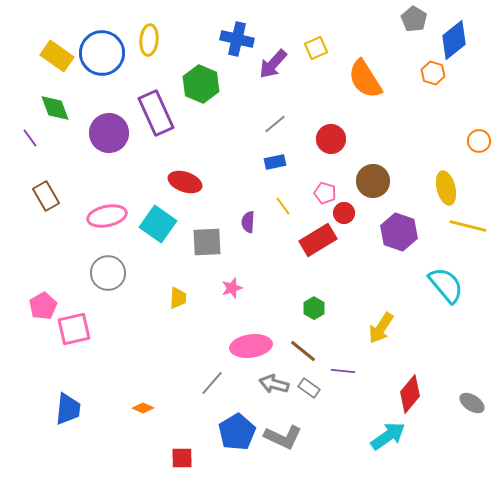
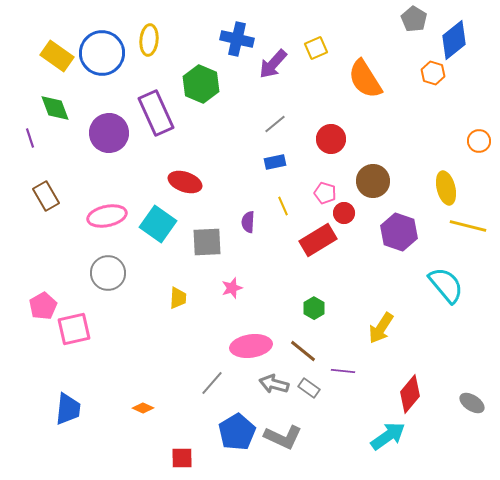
purple line at (30, 138): rotated 18 degrees clockwise
yellow line at (283, 206): rotated 12 degrees clockwise
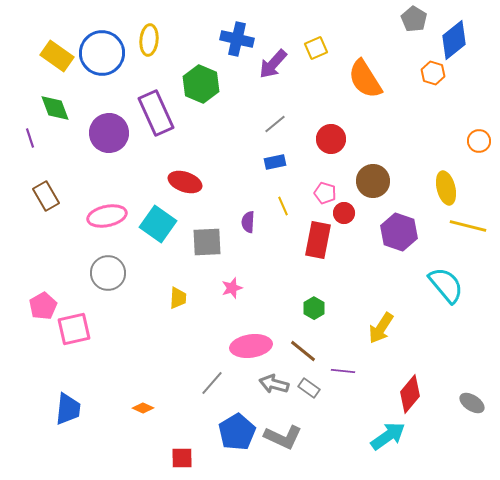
red rectangle at (318, 240): rotated 48 degrees counterclockwise
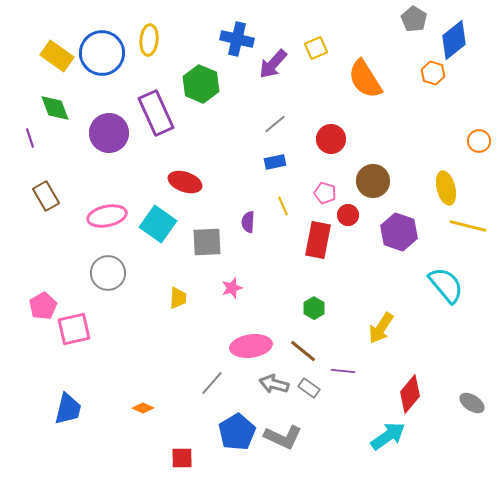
red circle at (344, 213): moved 4 px right, 2 px down
blue trapezoid at (68, 409): rotated 8 degrees clockwise
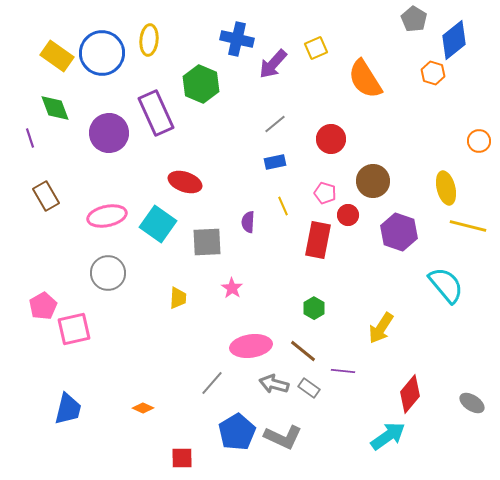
pink star at (232, 288): rotated 20 degrees counterclockwise
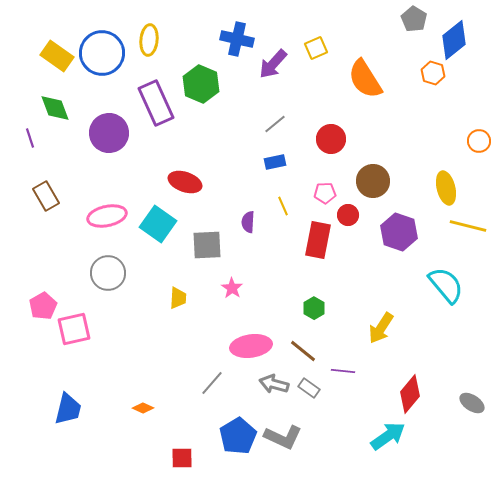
purple rectangle at (156, 113): moved 10 px up
pink pentagon at (325, 193): rotated 20 degrees counterclockwise
gray square at (207, 242): moved 3 px down
blue pentagon at (237, 432): moved 1 px right, 4 px down
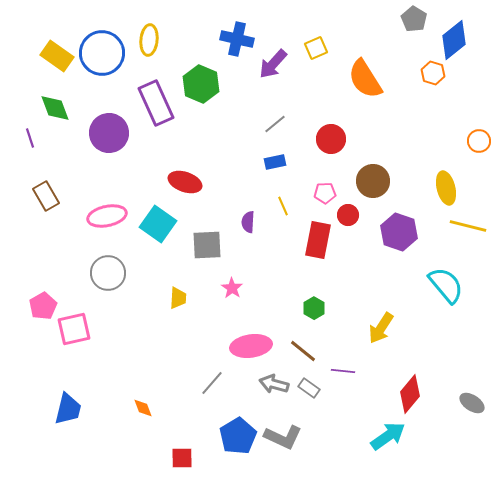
orange diamond at (143, 408): rotated 45 degrees clockwise
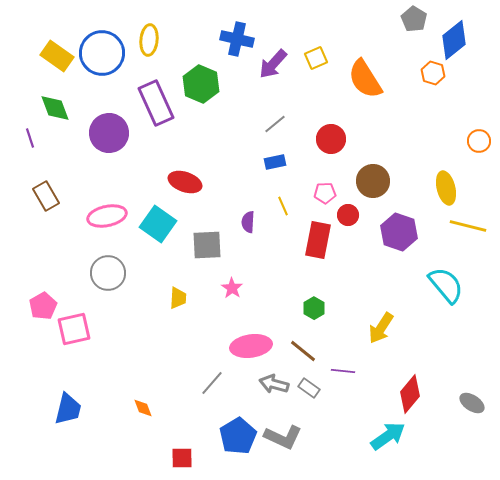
yellow square at (316, 48): moved 10 px down
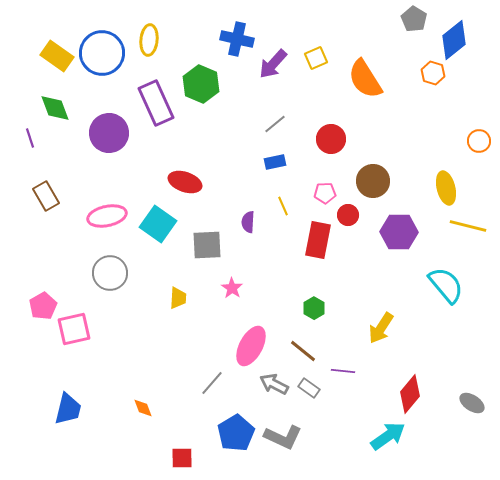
purple hexagon at (399, 232): rotated 18 degrees counterclockwise
gray circle at (108, 273): moved 2 px right
pink ellipse at (251, 346): rotated 54 degrees counterclockwise
gray arrow at (274, 384): rotated 12 degrees clockwise
blue pentagon at (238, 436): moved 2 px left, 3 px up
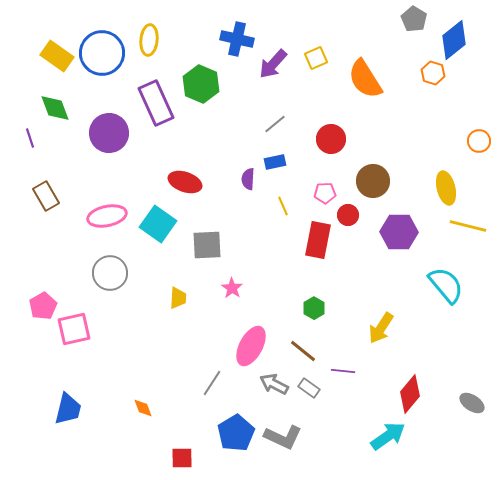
purple semicircle at (248, 222): moved 43 px up
gray line at (212, 383): rotated 8 degrees counterclockwise
